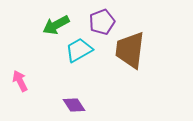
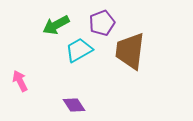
purple pentagon: moved 1 px down
brown trapezoid: moved 1 px down
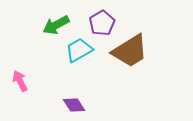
purple pentagon: rotated 10 degrees counterclockwise
brown trapezoid: rotated 129 degrees counterclockwise
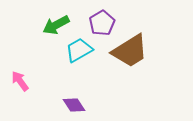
pink arrow: rotated 10 degrees counterclockwise
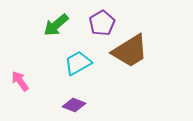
green arrow: rotated 12 degrees counterclockwise
cyan trapezoid: moved 1 px left, 13 px down
purple diamond: rotated 35 degrees counterclockwise
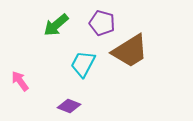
purple pentagon: rotated 25 degrees counterclockwise
cyan trapezoid: moved 5 px right, 1 px down; rotated 32 degrees counterclockwise
purple diamond: moved 5 px left, 1 px down
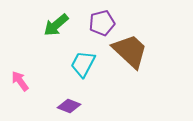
purple pentagon: rotated 30 degrees counterclockwise
brown trapezoid: rotated 105 degrees counterclockwise
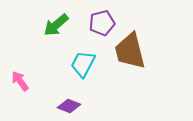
brown trapezoid: rotated 147 degrees counterclockwise
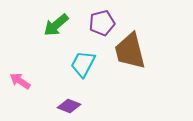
pink arrow: rotated 20 degrees counterclockwise
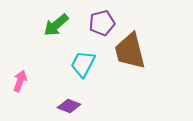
pink arrow: rotated 75 degrees clockwise
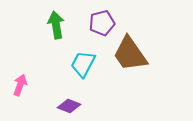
green arrow: rotated 120 degrees clockwise
brown trapezoid: moved 3 px down; rotated 21 degrees counterclockwise
pink arrow: moved 4 px down
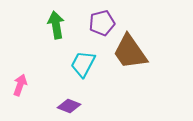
brown trapezoid: moved 2 px up
